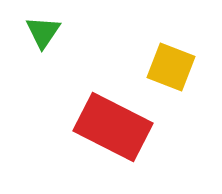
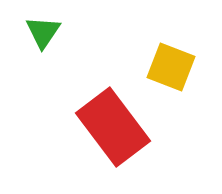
red rectangle: rotated 26 degrees clockwise
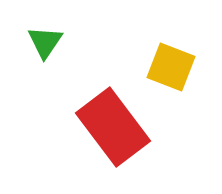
green triangle: moved 2 px right, 10 px down
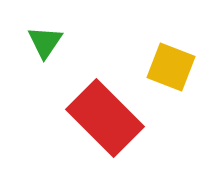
red rectangle: moved 8 px left, 9 px up; rotated 8 degrees counterclockwise
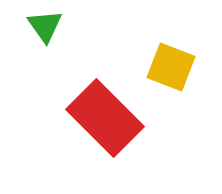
green triangle: moved 16 px up; rotated 9 degrees counterclockwise
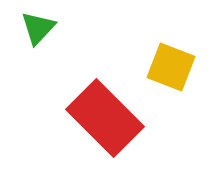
green triangle: moved 7 px left, 2 px down; rotated 18 degrees clockwise
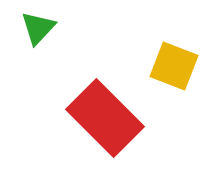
yellow square: moved 3 px right, 1 px up
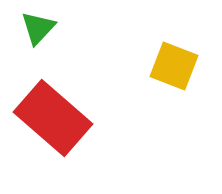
red rectangle: moved 52 px left; rotated 4 degrees counterclockwise
